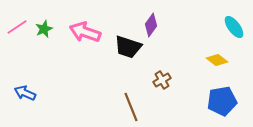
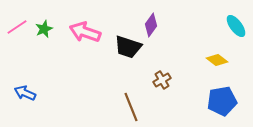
cyan ellipse: moved 2 px right, 1 px up
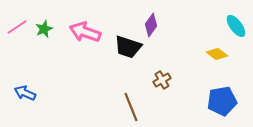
yellow diamond: moved 6 px up
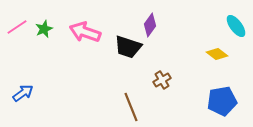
purple diamond: moved 1 px left
blue arrow: moved 2 px left; rotated 120 degrees clockwise
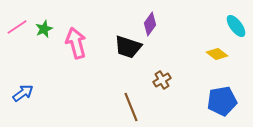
purple diamond: moved 1 px up
pink arrow: moved 9 px left, 11 px down; rotated 56 degrees clockwise
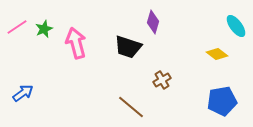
purple diamond: moved 3 px right, 2 px up; rotated 20 degrees counterclockwise
brown line: rotated 28 degrees counterclockwise
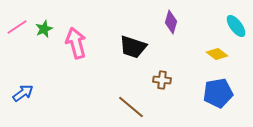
purple diamond: moved 18 px right
black trapezoid: moved 5 px right
brown cross: rotated 36 degrees clockwise
blue pentagon: moved 4 px left, 8 px up
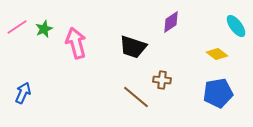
purple diamond: rotated 40 degrees clockwise
blue arrow: rotated 30 degrees counterclockwise
brown line: moved 5 px right, 10 px up
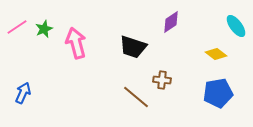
yellow diamond: moved 1 px left
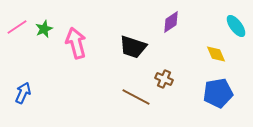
yellow diamond: rotated 30 degrees clockwise
brown cross: moved 2 px right, 1 px up; rotated 18 degrees clockwise
brown line: rotated 12 degrees counterclockwise
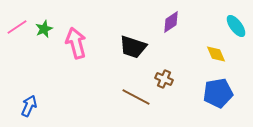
blue arrow: moved 6 px right, 13 px down
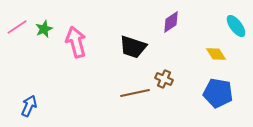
pink arrow: moved 1 px up
yellow diamond: rotated 10 degrees counterclockwise
blue pentagon: rotated 20 degrees clockwise
brown line: moved 1 px left, 4 px up; rotated 40 degrees counterclockwise
